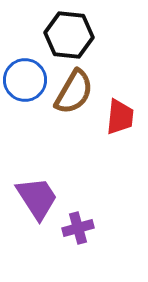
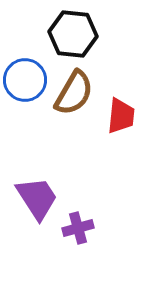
black hexagon: moved 4 px right, 1 px up
brown semicircle: moved 1 px down
red trapezoid: moved 1 px right, 1 px up
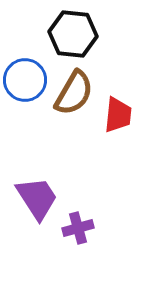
red trapezoid: moved 3 px left, 1 px up
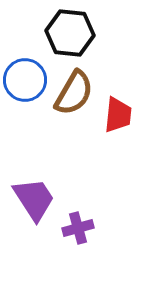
black hexagon: moved 3 px left, 1 px up
purple trapezoid: moved 3 px left, 1 px down
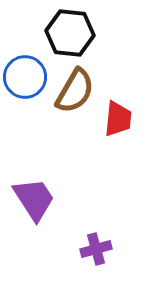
blue circle: moved 3 px up
brown semicircle: moved 1 px right, 2 px up
red trapezoid: moved 4 px down
purple cross: moved 18 px right, 21 px down
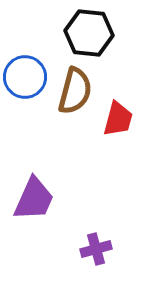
black hexagon: moved 19 px right
brown semicircle: rotated 15 degrees counterclockwise
red trapezoid: rotated 9 degrees clockwise
purple trapezoid: rotated 57 degrees clockwise
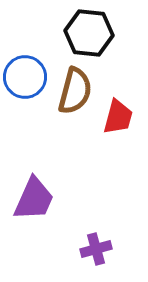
red trapezoid: moved 2 px up
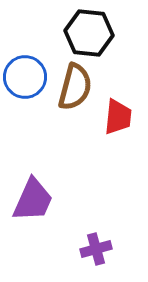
brown semicircle: moved 4 px up
red trapezoid: rotated 9 degrees counterclockwise
purple trapezoid: moved 1 px left, 1 px down
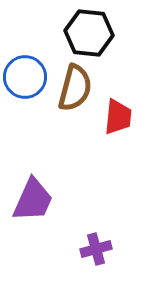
brown semicircle: moved 1 px down
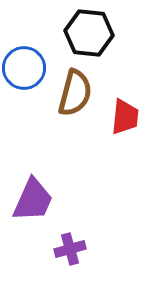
blue circle: moved 1 px left, 9 px up
brown semicircle: moved 5 px down
red trapezoid: moved 7 px right
purple cross: moved 26 px left
